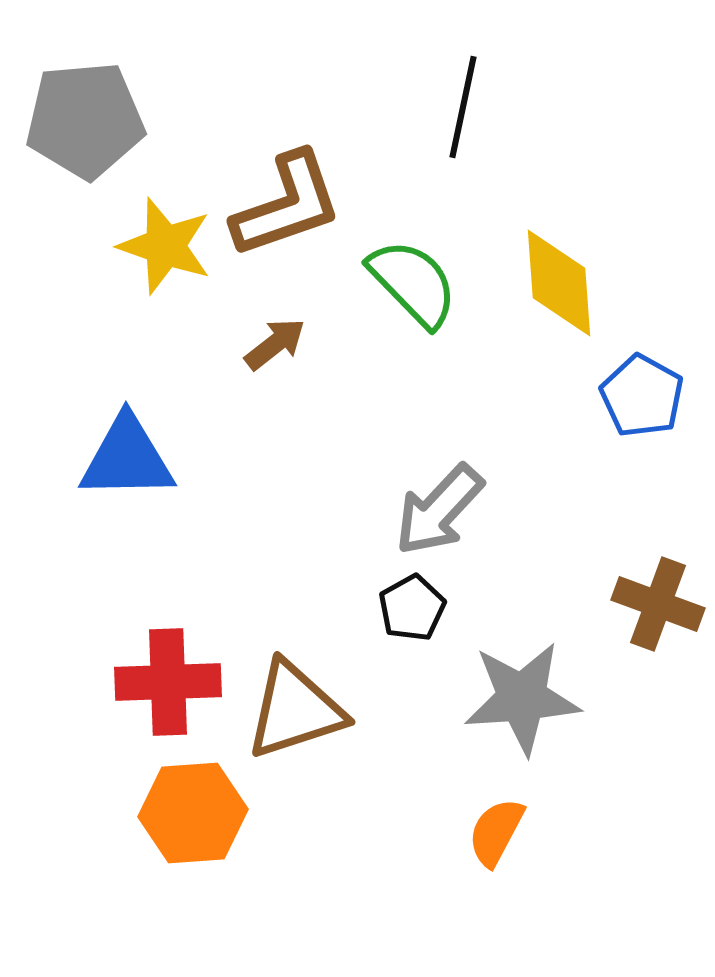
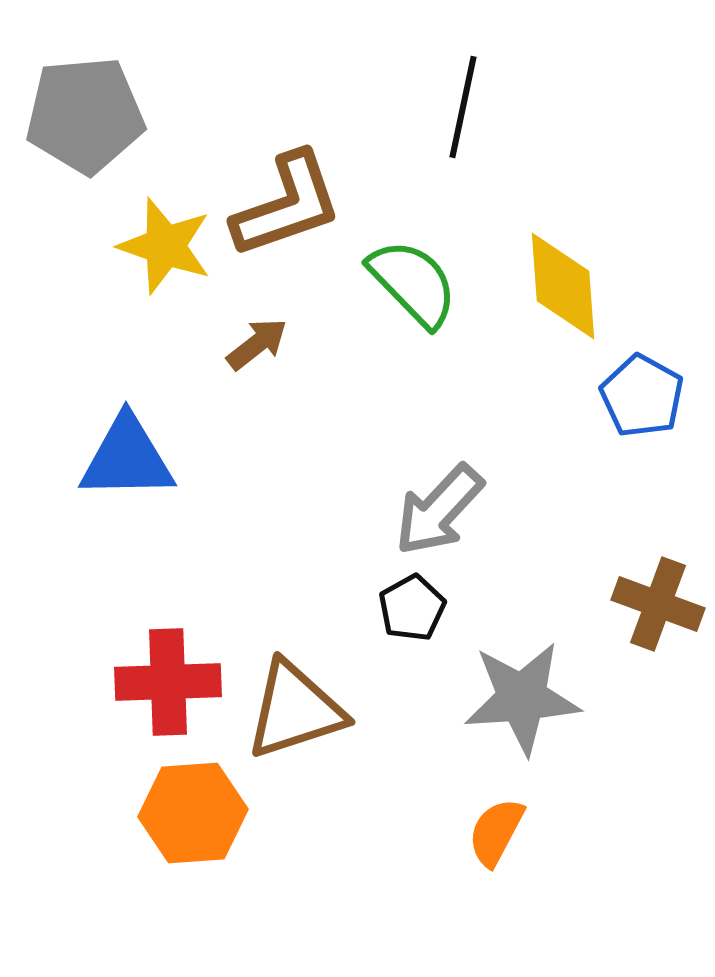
gray pentagon: moved 5 px up
yellow diamond: moved 4 px right, 3 px down
brown arrow: moved 18 px left
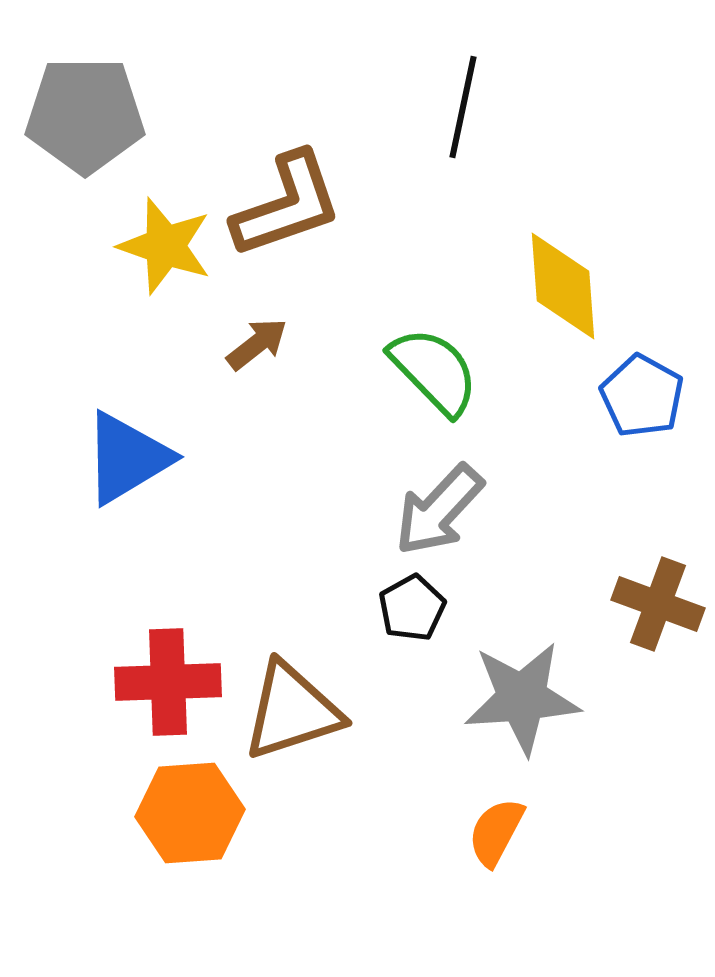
gray pentagon: rotated 5 degrees clockwise
green semicircle: moved 21 px right, 88 px down
blue triangle: rotated 30 degrees counterclockwise
brown triangle: moved 3 px left, 1 px down
orange hexagon: moved 3 px left
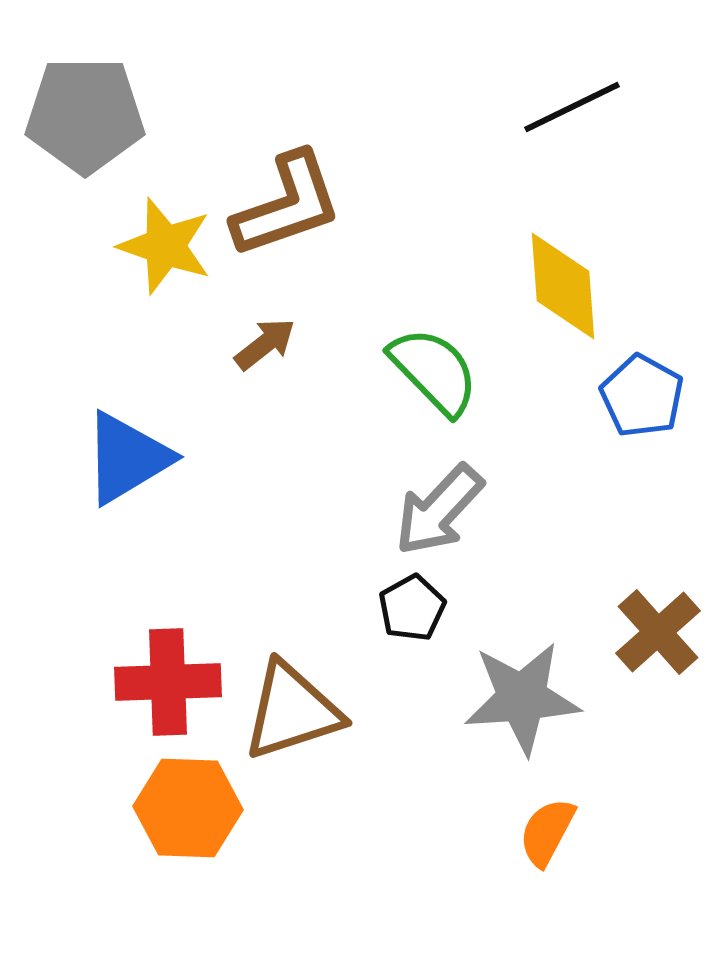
black line: moved 109 px right; rotated 52 degrees clockwise
brown arrow: moved 8 px right
brown cross: moved 28 px down; rotated 28 degrees clockwise
orange hexagon: moved 2 px left, 5 px up; rotated 6 degrees clockwise
orange semicircle: moved 51 px right
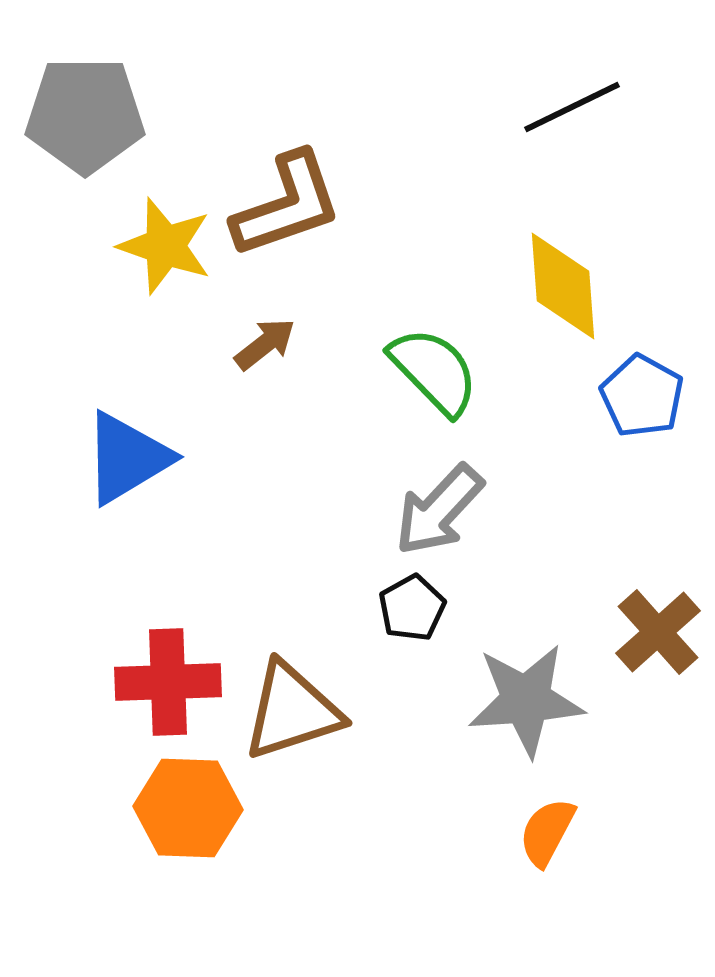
gray star: moved 4 px right, 2 px down
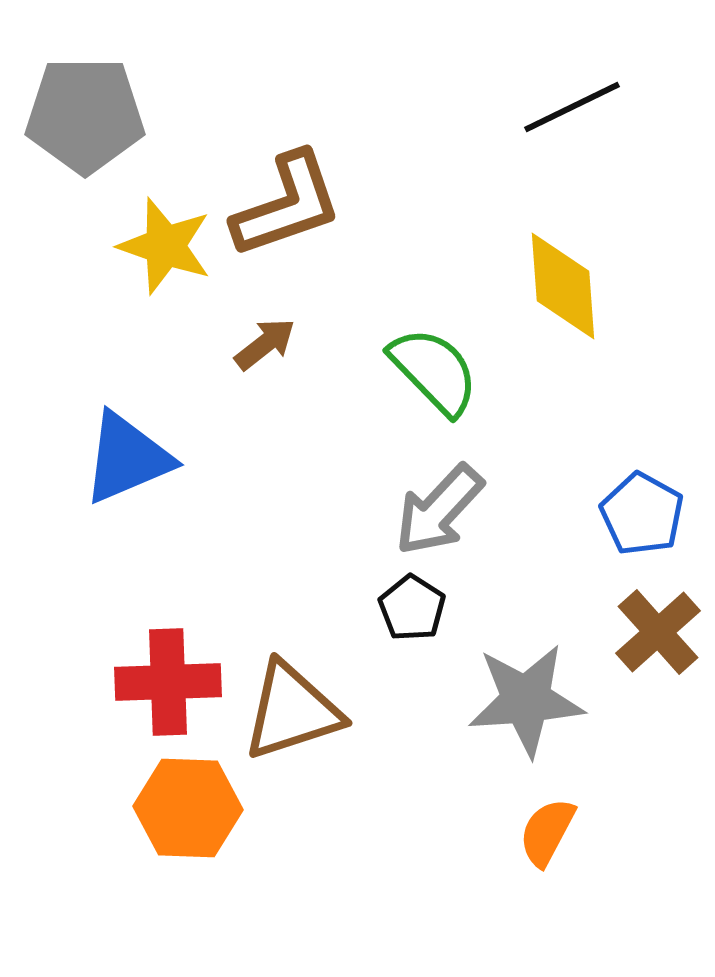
blue pentagon: moved 118 px down
blue triangle: rotated 8 degrees clockwise
black pentagon: rotated 10 degrees counterclockwise
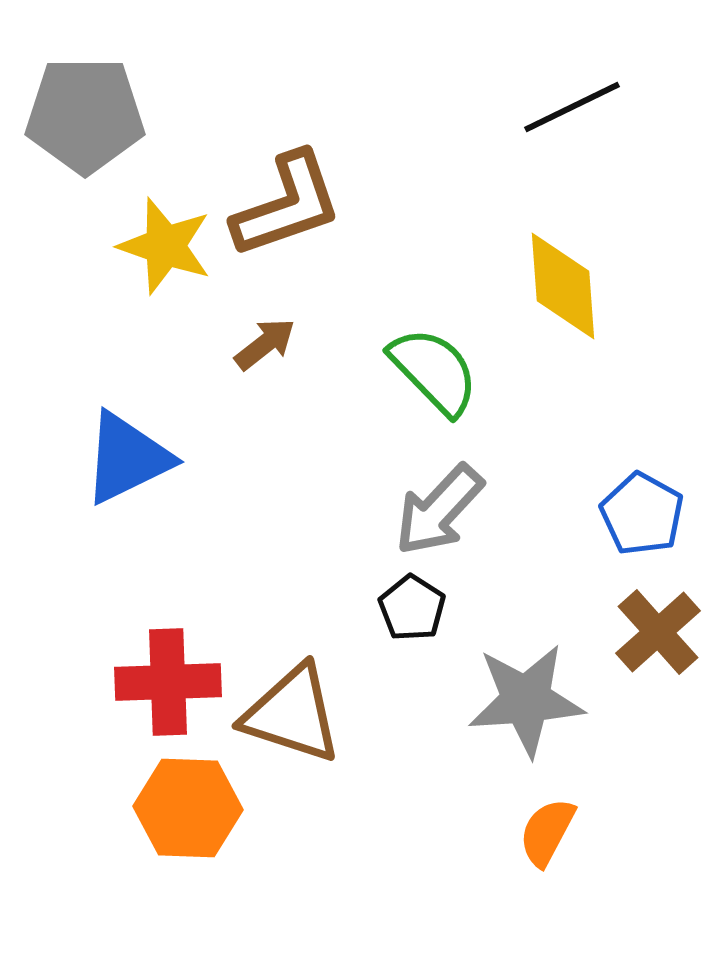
blue triangle: rotated 3 degrees counterclockwise
brown triangle: moved 3 px down; rotated 36 degrees clockwise
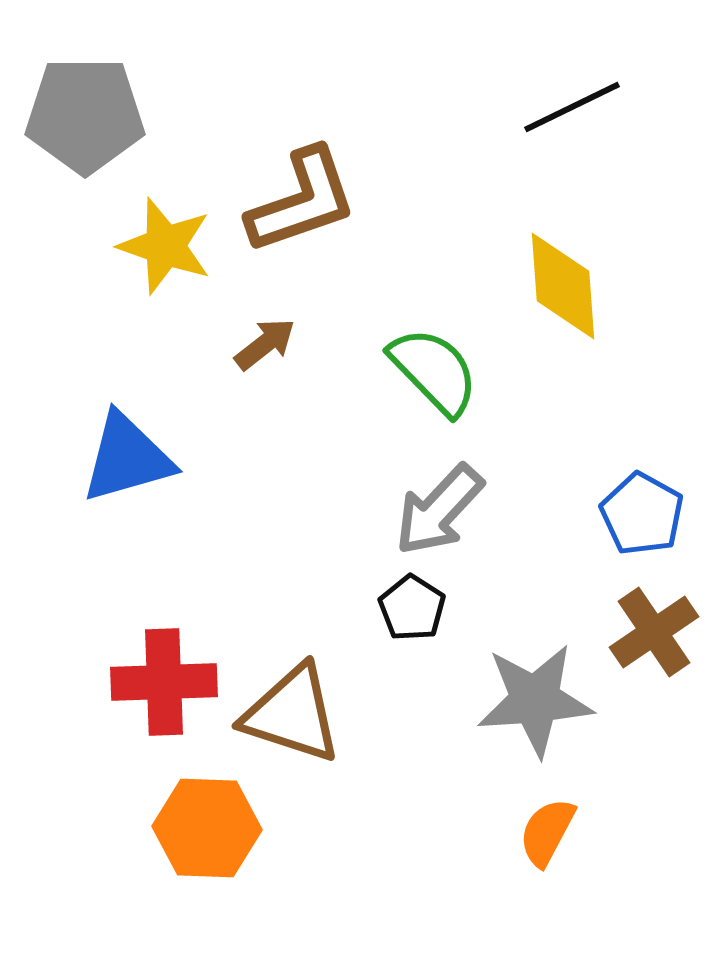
brown L-shape: moved 15 px right, 4 px up
blue triangle: rotated 10 degrees clockwise
brown cross: moved 4 px left; rotated 8 degrees clockwise
red cross: moved 4 px left
gray star: moved 9 px right
orange hexagon: moved 19 px right, 20 px down
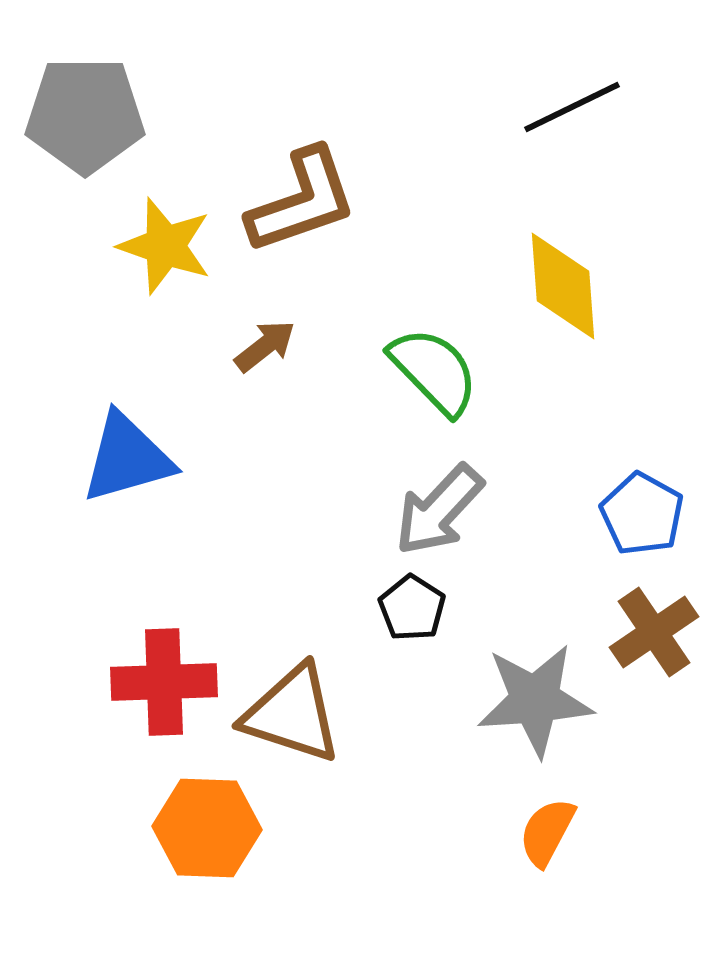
brown arrow: moved 2 px down
